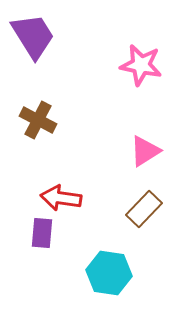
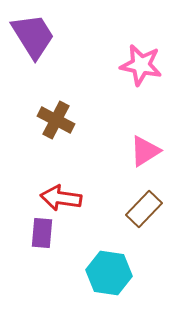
brown cross: moved 18 px right
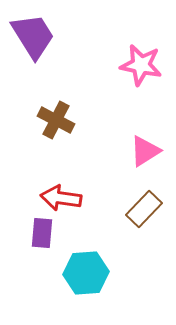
cyan hexagon: moved 23 px left; rotated 12 degrees counterclockwise
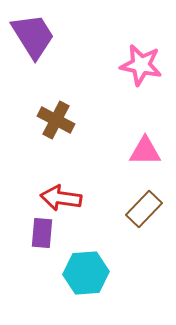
pink triangle: rotated 32 degrees clockwise
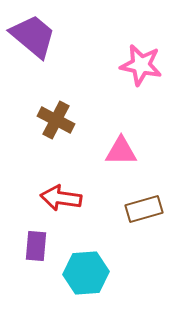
purple trapezoid: rotated 18 degrees counterclockwise
pink triangle: moved 24 px left
brown rectangle: rotated 30 degrees clockwise
purple rectangle: moved 6 px left, 13 px down
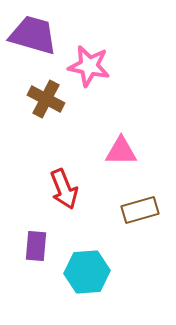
purple trapezoid: moved 1 px up; rotated 24 degrees counterclockwise
pink star: moved 52 px left, 1 px down
brown cross: moved 10 px left, 21 px up
red arrow: moved 3 px right, 9 px up; rotated 120 degrees counterclockwise
brown rectangle: moved 4 px left, 1 px down
cyan hexagon: moved 1 px right, 1 px up
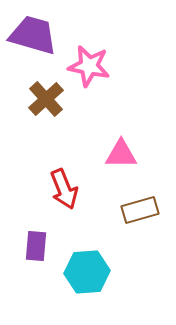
brown cross: rotated 21 degrees clockwise
pink triangle: moved 3 px down
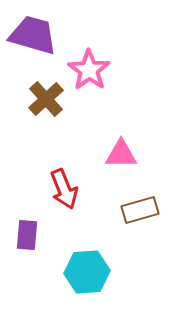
pink star: moved 4 px down; rotated 24 degrees clockwise
purple rectangle: moved 9 px left, 11 px up
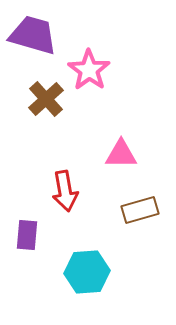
red arrow: moved 1 px right, 2 px down; rotated 12 degrees clockwise
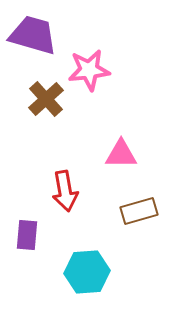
pink star: rotated 30 degrees clockwise
brown rectangle: moved 1 px left, 1 px down
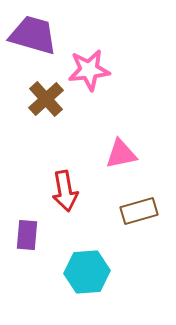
pink triangle: rotated 12 degrees counterclockwise
